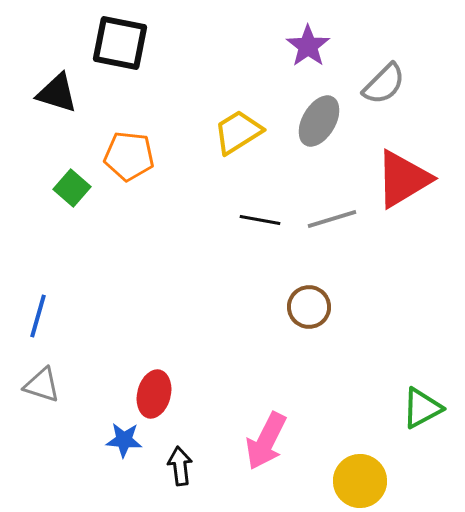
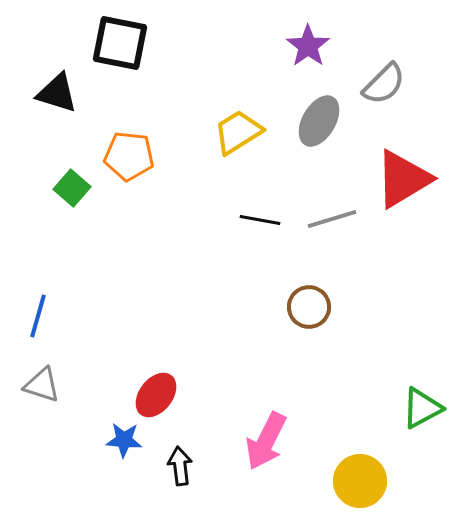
red ellipse: moved 2 px right, 1 px down; rotated 24 degrees clockwise
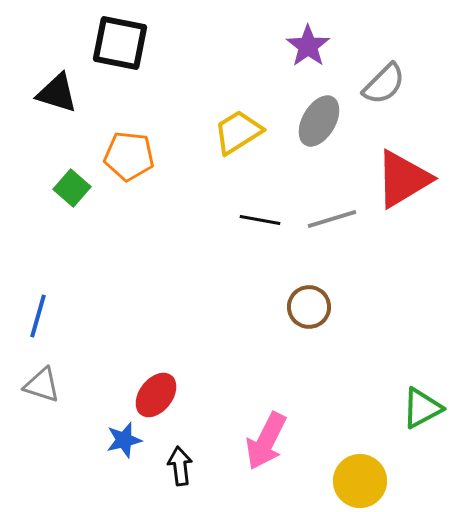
blue star: rotated 18 degrees counterclockwise
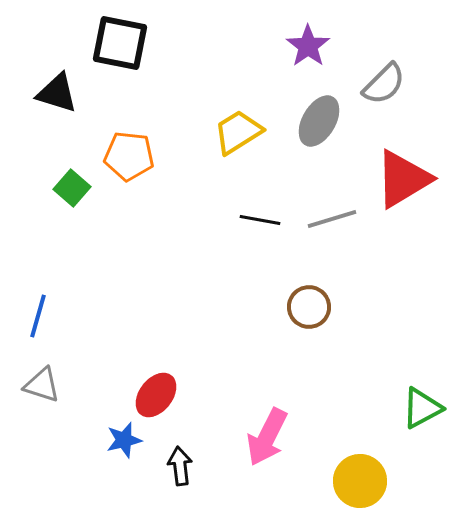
pink arrow: moved 1 px right, 4 px up
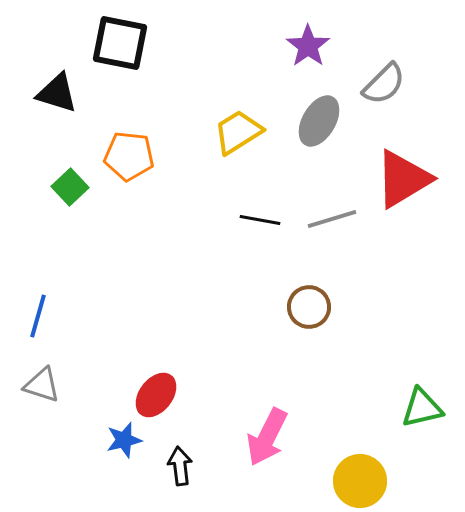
green square: moved 2 px left, 1 px up; rotated 6 degrees clockwise
green triangle: rotated 15 degrees clockwise
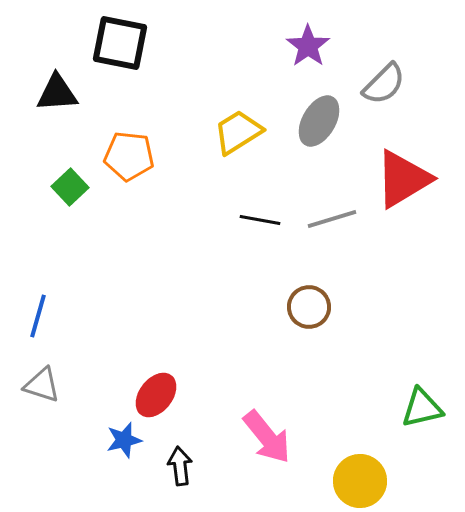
black triangle: rotated 21 degrees counterclockwise
pink arrow: rotated 66 degrees counterclockwise
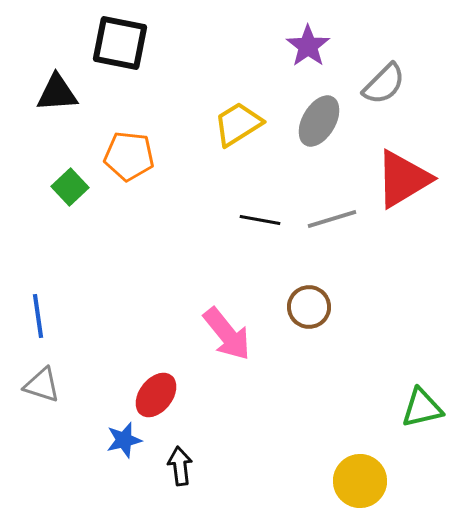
yellow trapezoid: moved 8 px up
blue line: rotated 24 degrees counterclockwise
pink arrow: moved 40 px left, 103 px up
